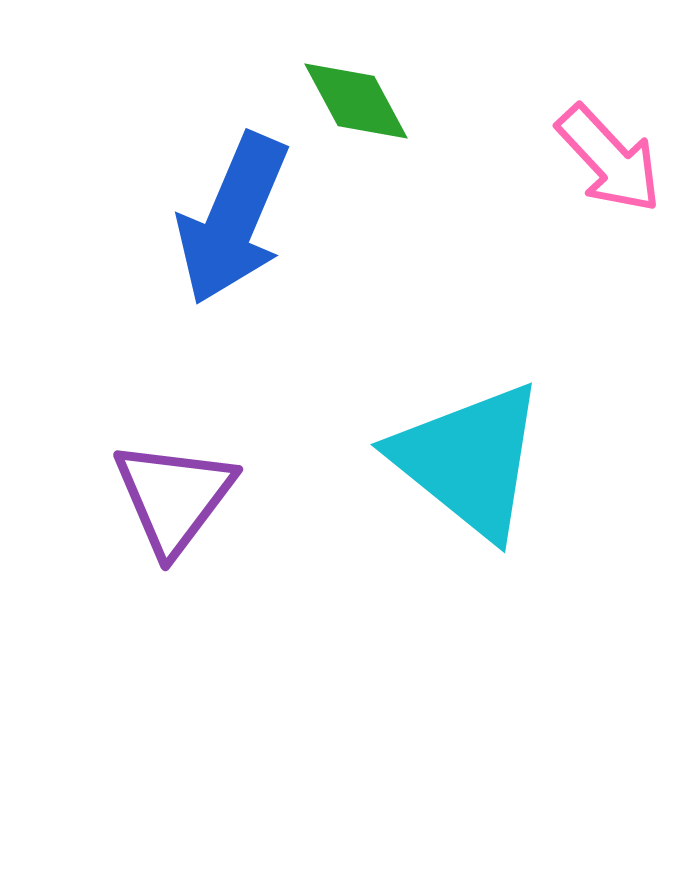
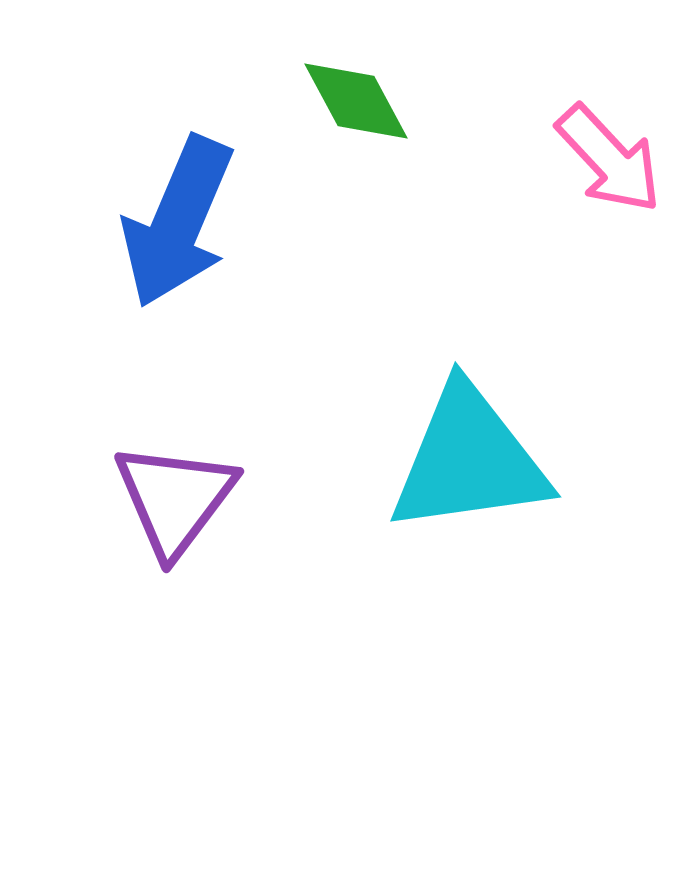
blue arrow: moved 55 px left, 3 px down
cyan triangle: rotated 47 degrees counterclockwise
purple triangle: moved 1 px right, 2 px down
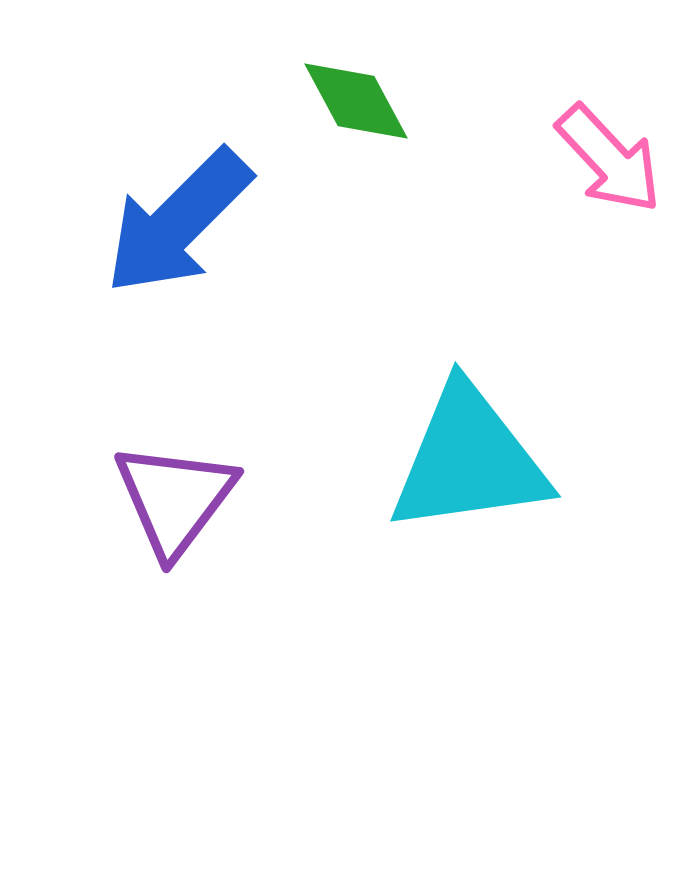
blue arrow: rotated 22 degrees clockwise
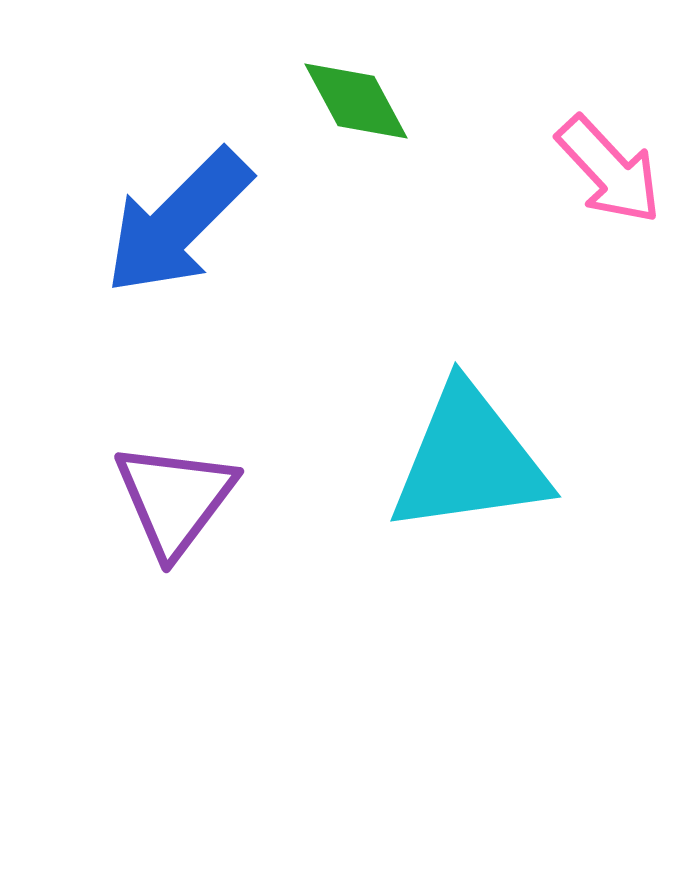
pink arrow: moved 11 px down
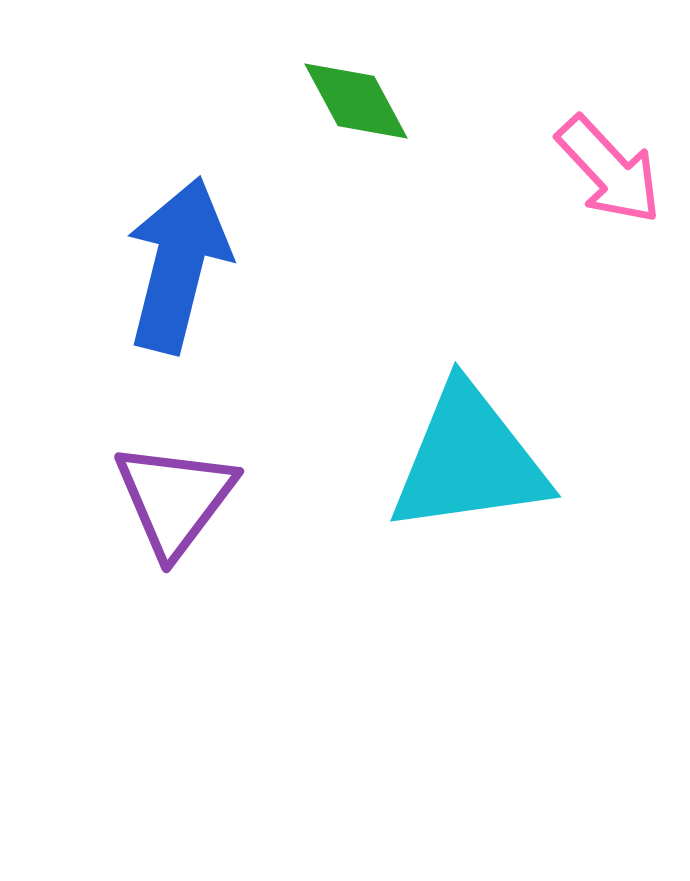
blue arrow: moved 43 px down; rotated 149 degrees clockwise
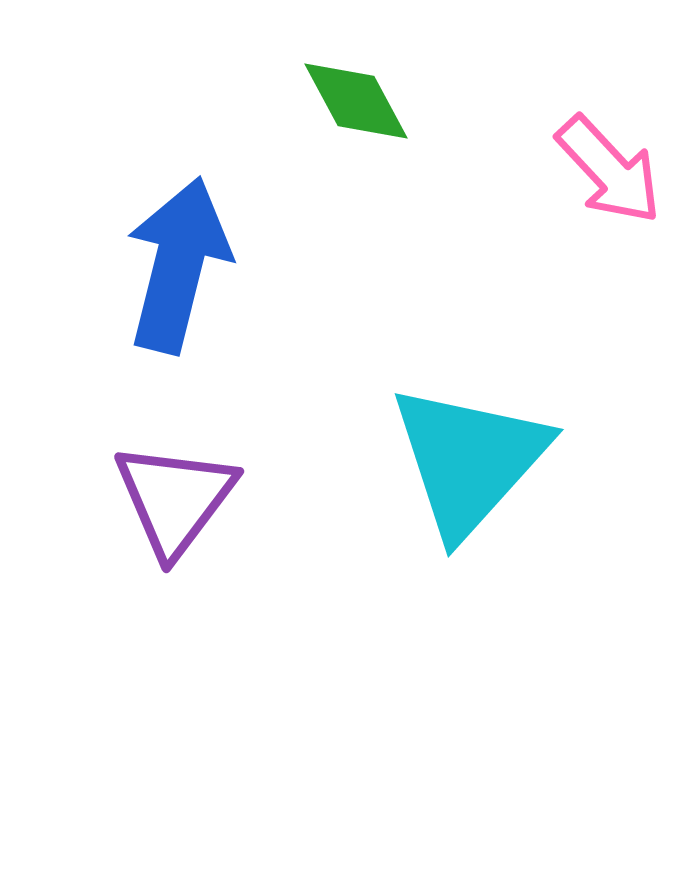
cyan triangle: rotated 40 degrees counterclockwise
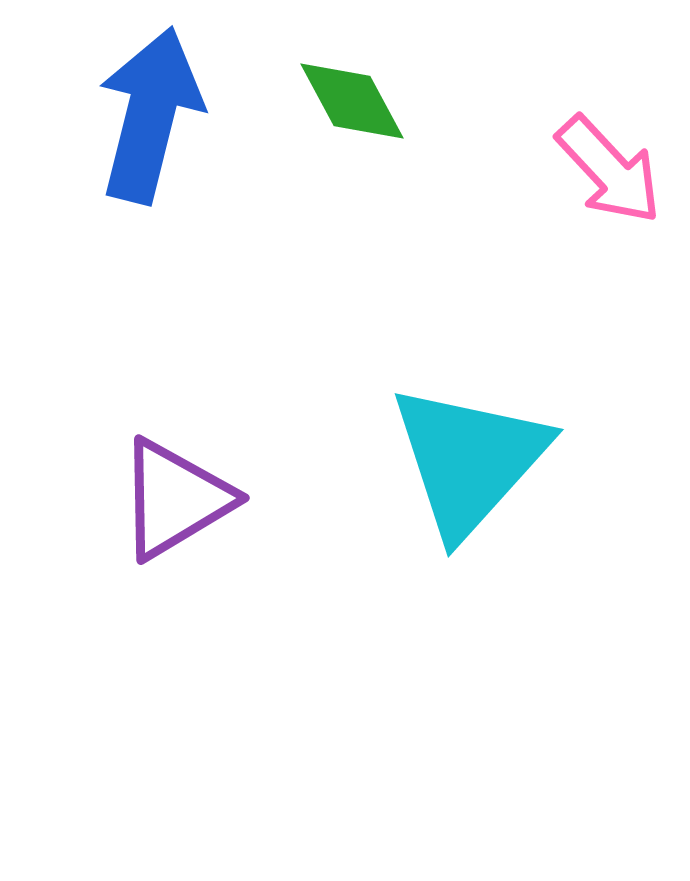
green diamond: moved 4 px left
blue arrow: moved 28 px left, 150 px up
purple triangle: rotated 22 degrees clockwise
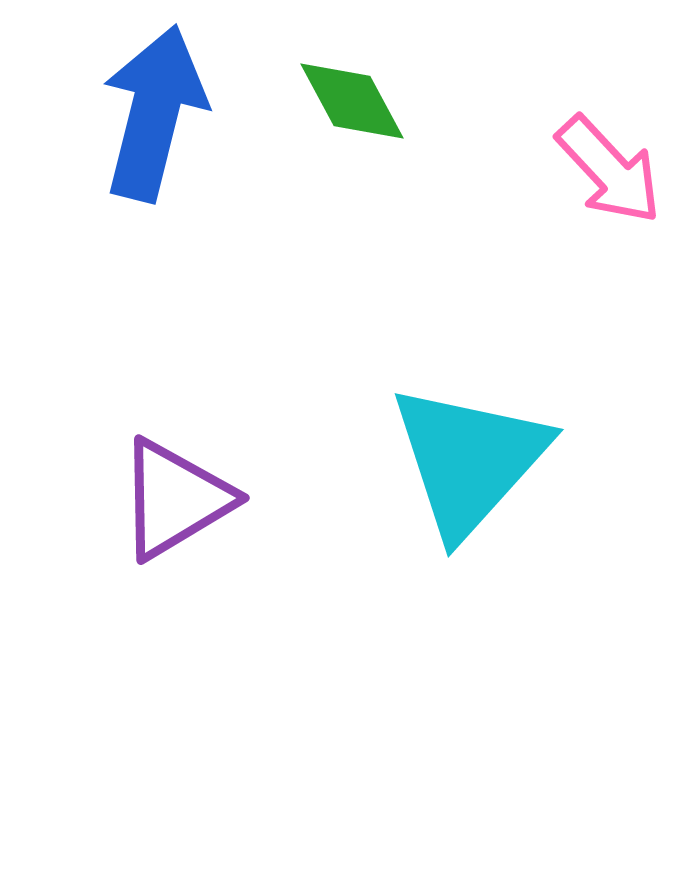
blue arrow: moved 4 px right, 2 px up
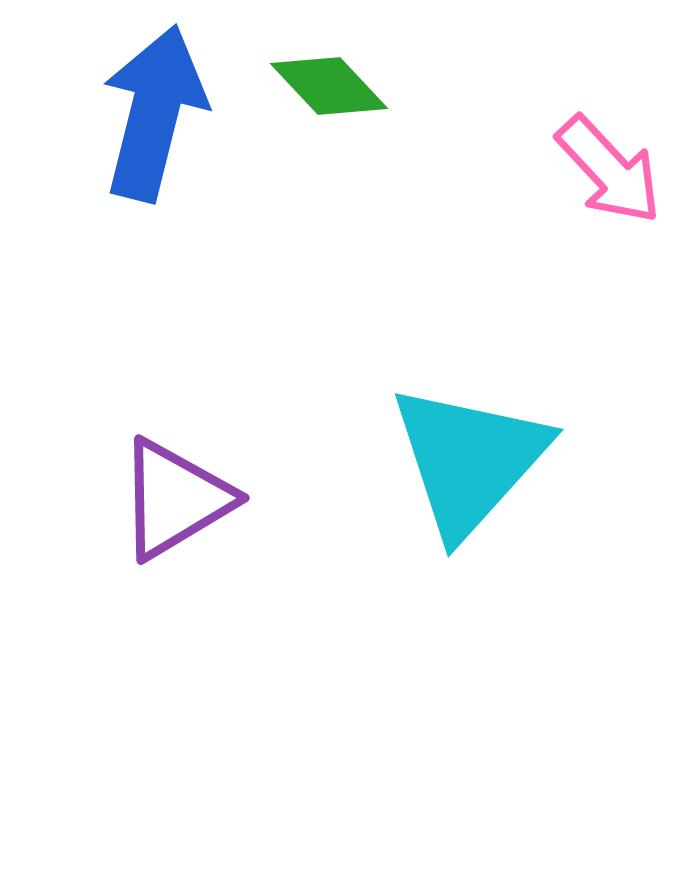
green diamond: moved 23 px left, 15 px up; rotated 15 degrees counterclockwise
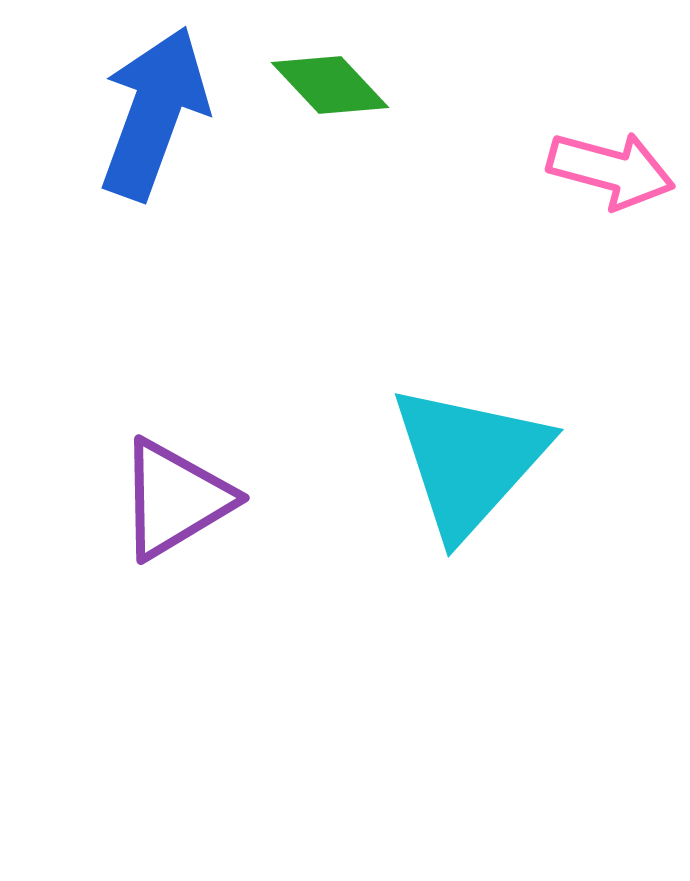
green diamond: moved 1 px right, 1 px up
blue arrow: rotated 6 degrees clockwise
pink arrow: moved 2 px right; rotated 32 degrees counterclockwise
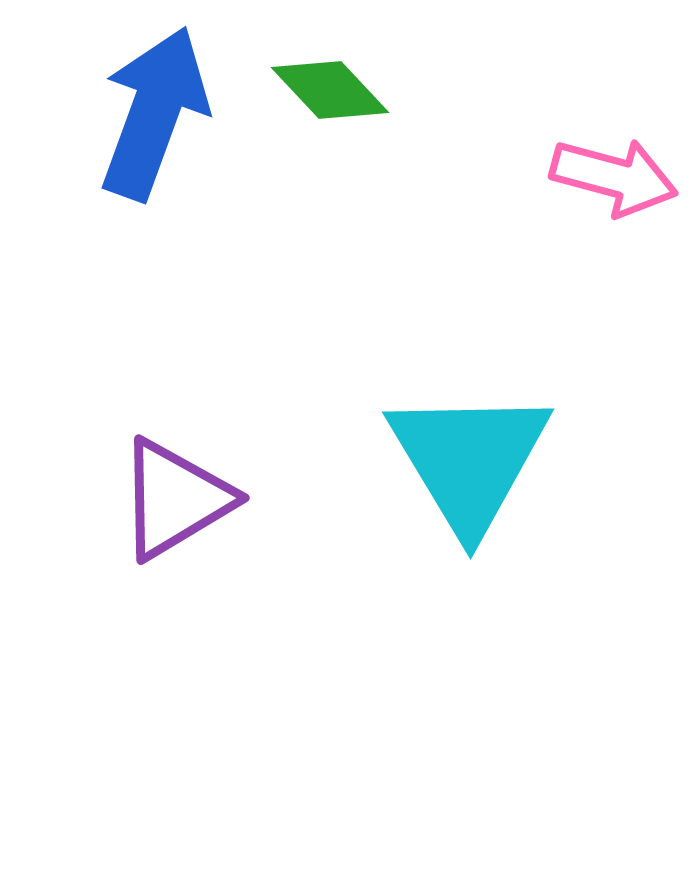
green diamond: moved 5 px down
pink arrow: moved 3 px right, 7 px down
cyan triangle: rotated 13 degrees counterclockwise
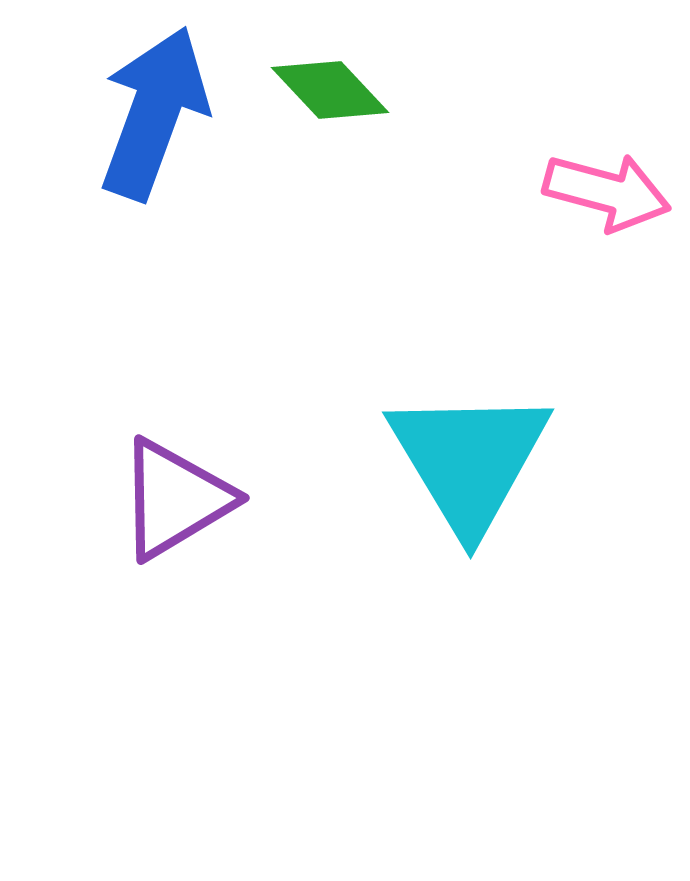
pink arrow: moved 7 px left, 15 px down
